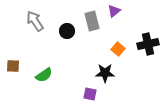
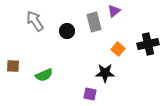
gray rectangle: moved 2 px right, 1 px down
green semicircle: rotated 12 degrees clockwise
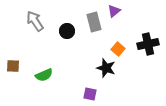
black star: moved 1 px right, 5 px up; rotated 18 degrees clockwise
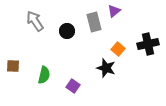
green semicircle: rotated 54 degrees counterclockwise
purple square: moved 17 px left, 8 px up; rotated 24 degrees clockwise
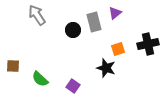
purple triangle: moved 1 px right, 2 px down
gray arrow: moved 2 px right, 6 px up
black circle: moved 6 px right, 1 px up
orange square: rotated 32 degrees clockwise
green semicircle: moved 4 px left, 4 px down; rotated 120 degrees clockwise
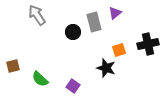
black circle: moved 2 px down
orange square: moved 1 px right, 1 px down
brown square: rotated 16 degrees counterclockwise
